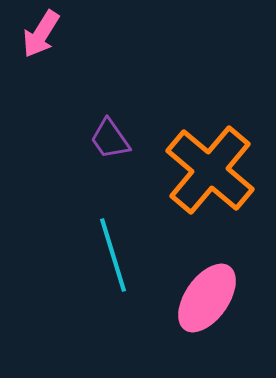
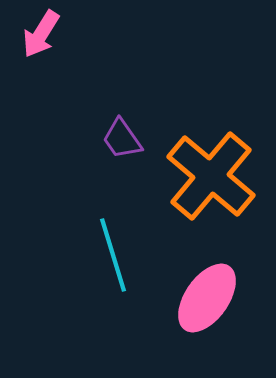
purple trapezoid: moved 12 px right
orange cross: moved 1 px right, 6 px down
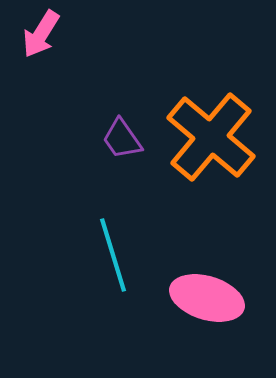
orange cross: moved 39 px up
pink ellipse: rotated 72 degrees clockwise
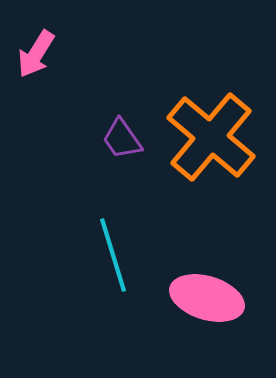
pink arrow: moved 5 px left, 20 px down
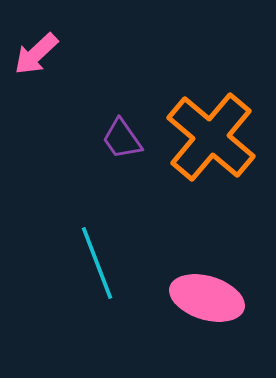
pink arrow: rotated 15 degrees clockwise
cyan line: moved 16 px left, 8 px down; rotated 4 degrees counterclockwise
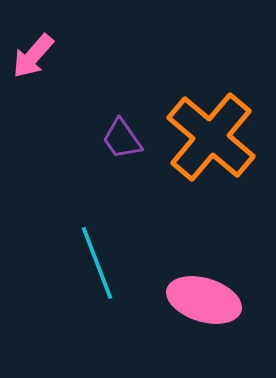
pink arrow: moved 3 px left, 2 px down; rotated 6 degrees counterclockwise
pink ellipse: moved 3 px left, 2 px down
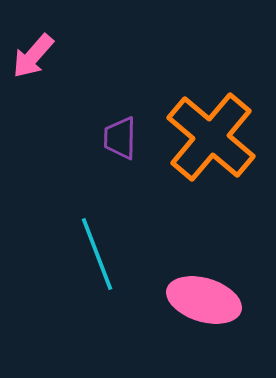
purple trapezoid: moved 2 px left, 1 px up; rotated 36 degrees clockwise
cyan line: moved 9 px up
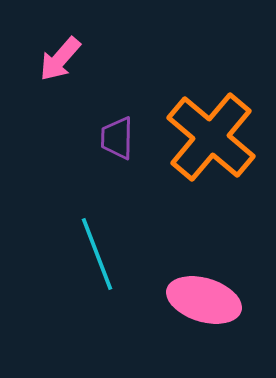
pink arrow: moved 27 px right, 3 px down
purple trapezoid: moved 3 px left
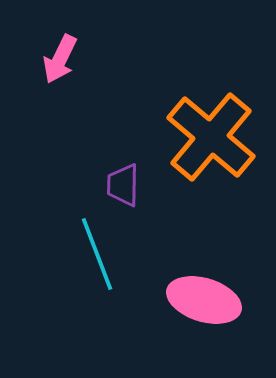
pink arrow: rotated 15 degrees counterclockwise
purple trapezoid: moved 6 px right, 47 px down
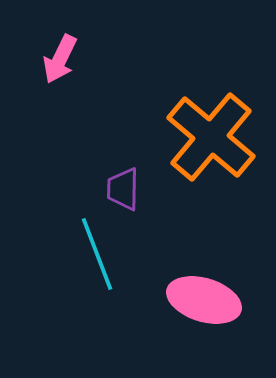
purple trapezoid: moved 4 px down
